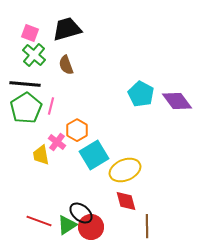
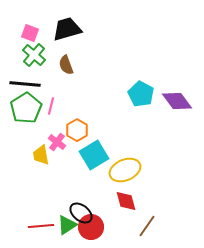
red line: moved 2 px right, 5 px down; rotated 25 degrees counterclockwise
brown line: rotated 35 degrees clockwise
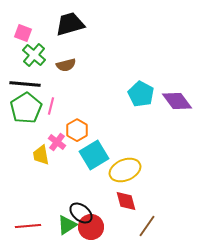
black trapezoid: moved 3 px right, 5 px up
pink square: moved 7 px left
brown semicircle: rotated 84 degrees counterclockwise
red line: moved 13 px left
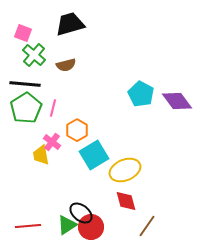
pink line: moved 2 px right, 2 px down
pink cross: moved 5 px left
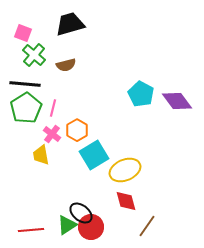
pink cross: moved 8 px up
red line: moved 3 px right, 4 px down
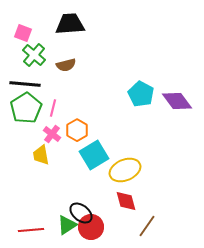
black trapezoid: rotated 12 degrees clockwise
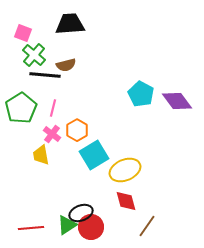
black line: moved 20 px right, 9 px up
green pentagon: moved 5 px left
black ellipse: rotated 60 degrees counterclockwise
red line: moved 2 px up
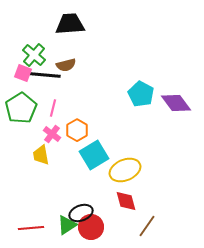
pink square: moved 40 px down
purple diamond: moved 1 px left, 2 px down
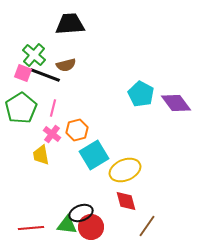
black line: rotated 16 degrees clockwise
orange hexagon: rotated 15 degrees clockwise
green triangle: rotated 40 degrees clockwise
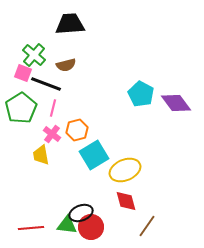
black line: moved 1 px right, 9 px down
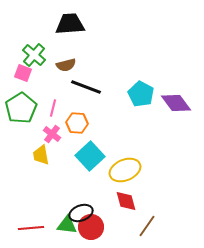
black line: moved 40 px right, 3 px down
orange hexagon: moved 7 px up; rotated 20 degrees clockwise
cyan square: moved 4 px left, 1 px down; rotated 12 degrees counterclockwise
